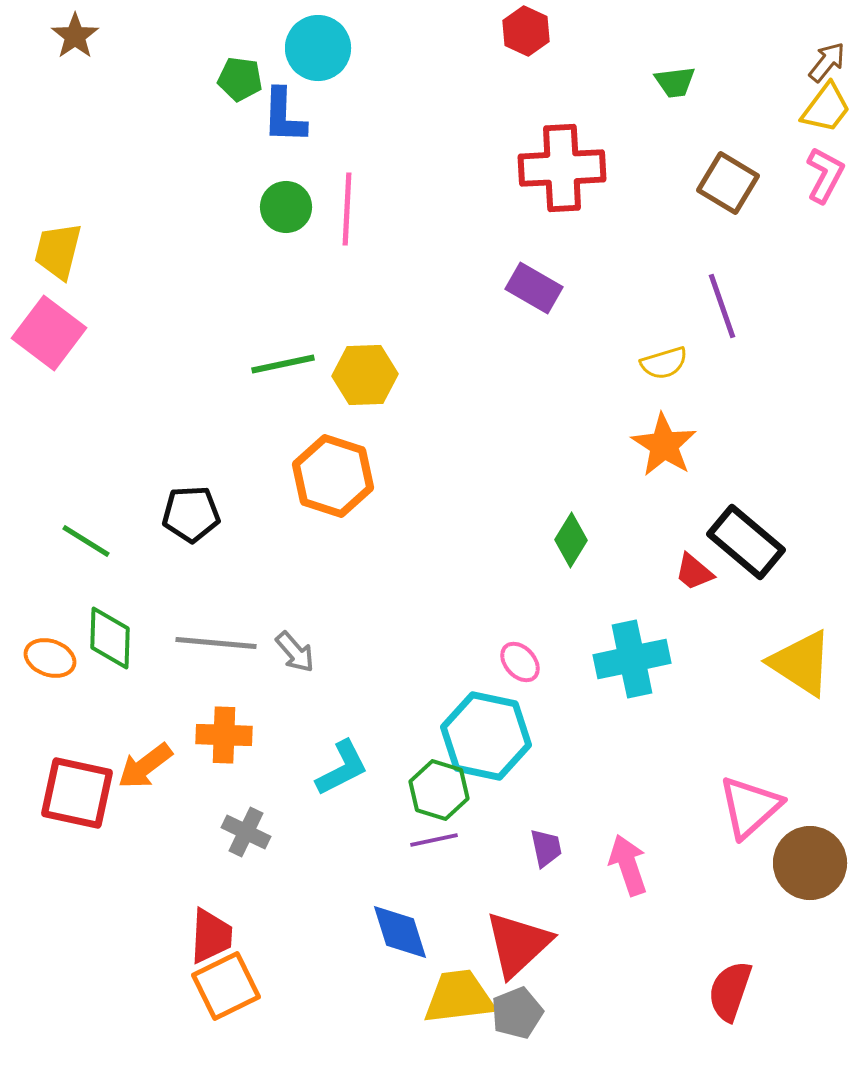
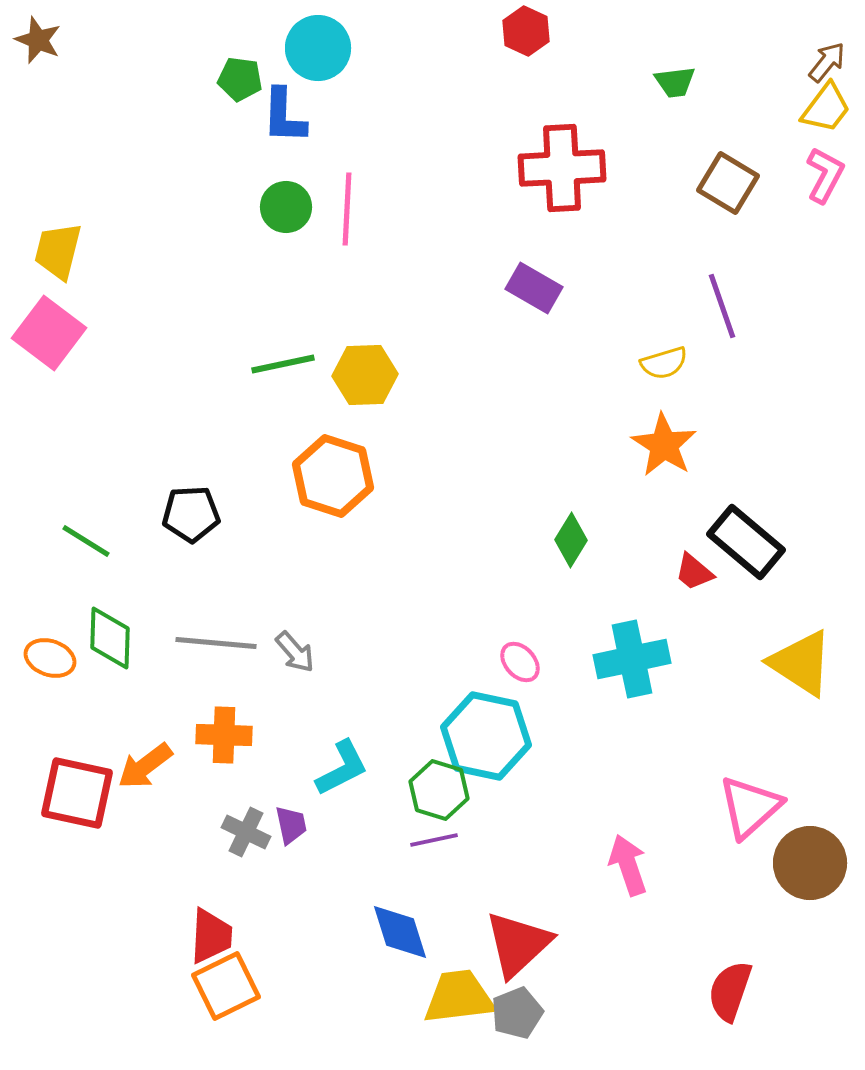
brown star at (75, 36): moved 37 px left, 4 px down; rotated 15 degrees counterclockwise
purple trapezoid at (546, 848): moved 255 px left, 23 px up
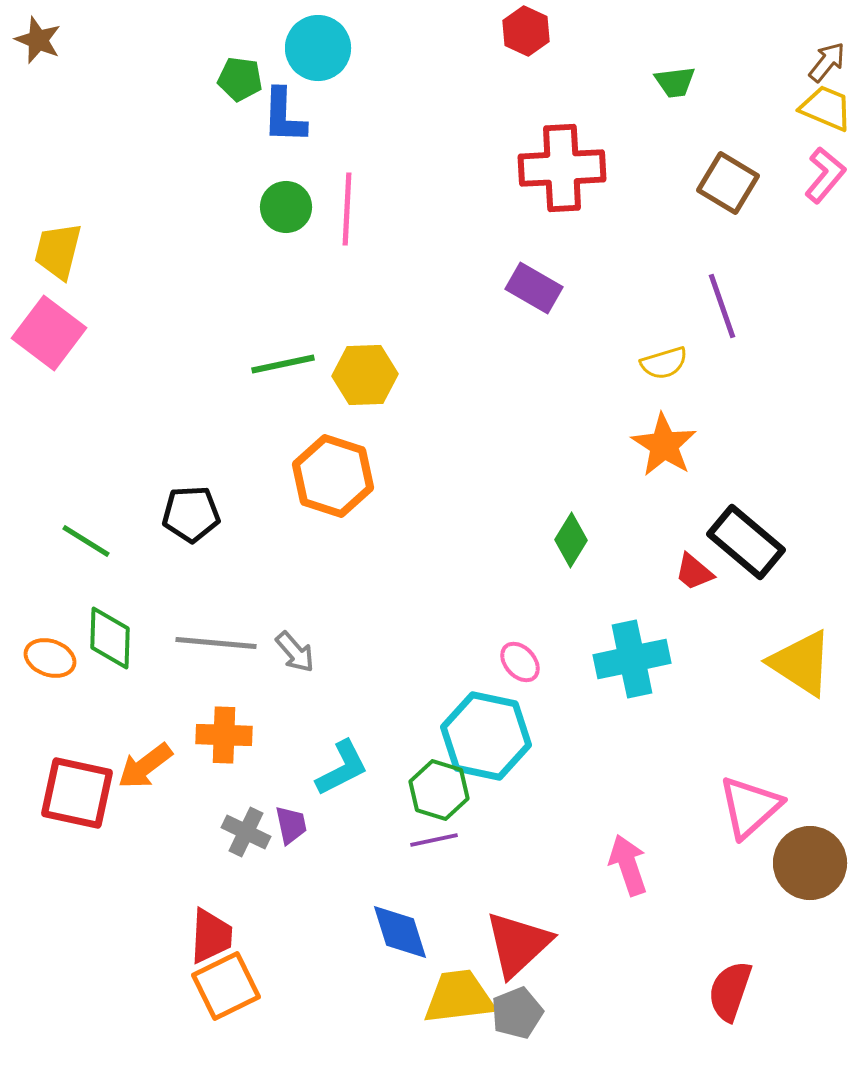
yellow trapezoid at (826, 108): rotated 104 degrees counterclockwise
pink L-shape at (825, 175): rotated 12 degrees clockwise
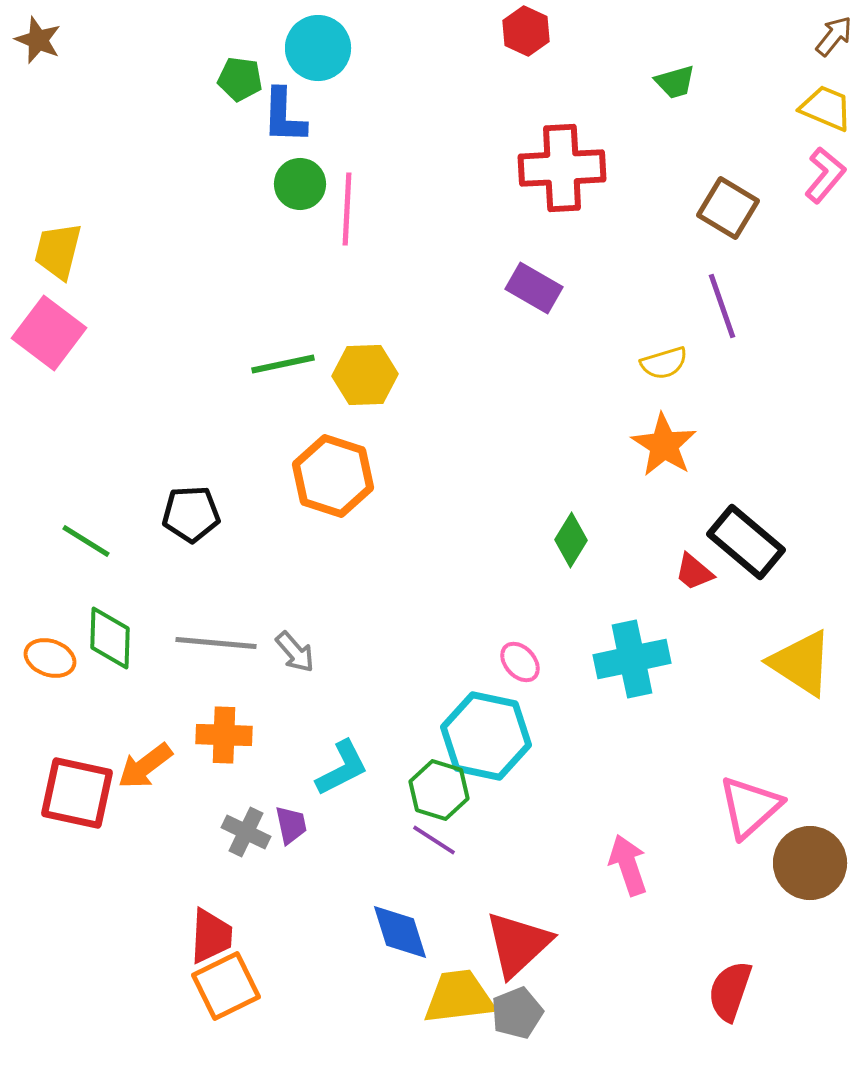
brown arrow at (827, 62): moved 7 px right, 26 px up
green trapezoid at (675, 82): rotated 9 degrees counterclockwise
brown square at (728, 183): moved 25 px down
green circle at (286, 207): moved 14 px right, 23 px up
purple line at (434, 840): rotated 45 degrees clockwise
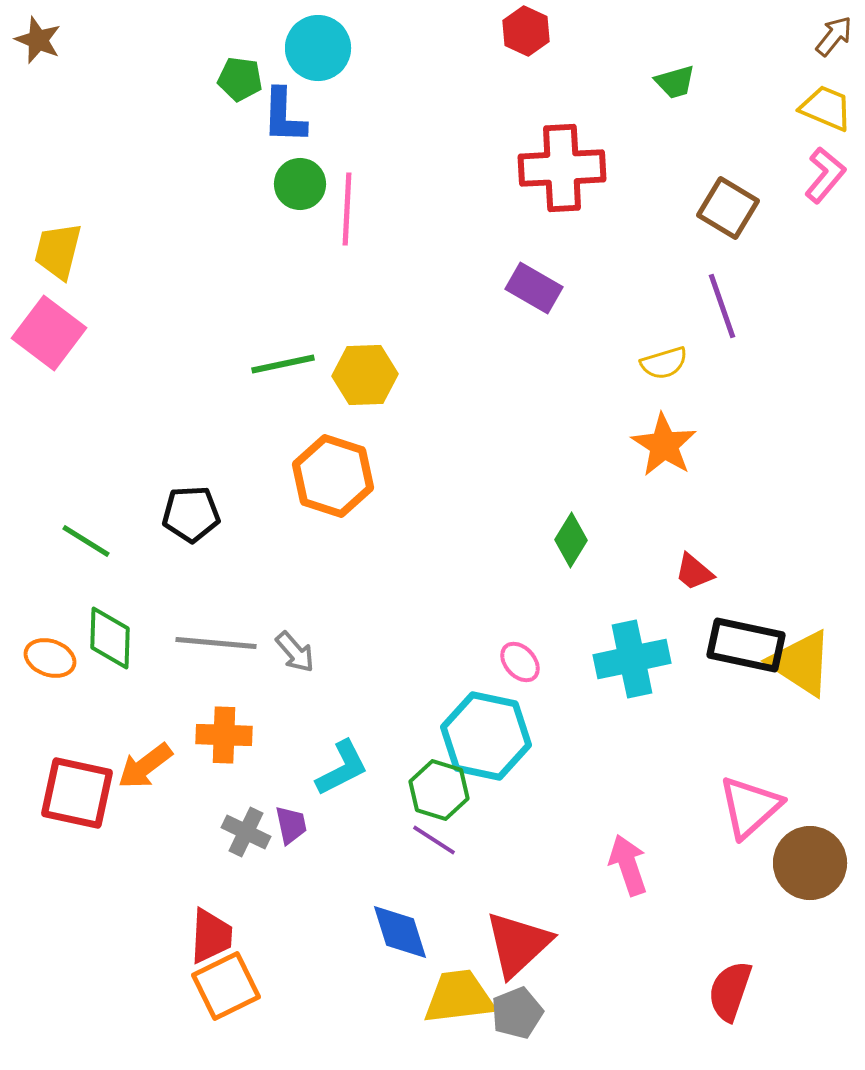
black rectangle at (746, 542): moved 103 px down; rotated 28 degrees counterclockwise
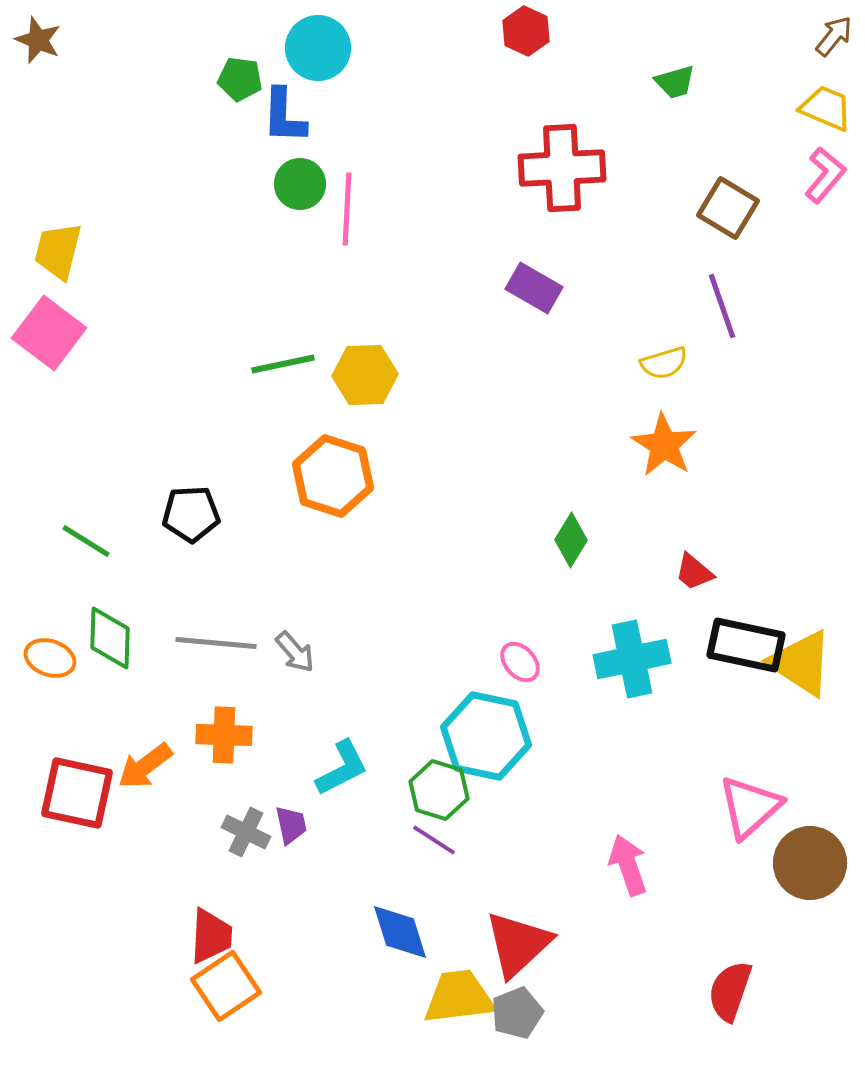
orange square at (226, 986): rotated 8 degrees counterclockwise
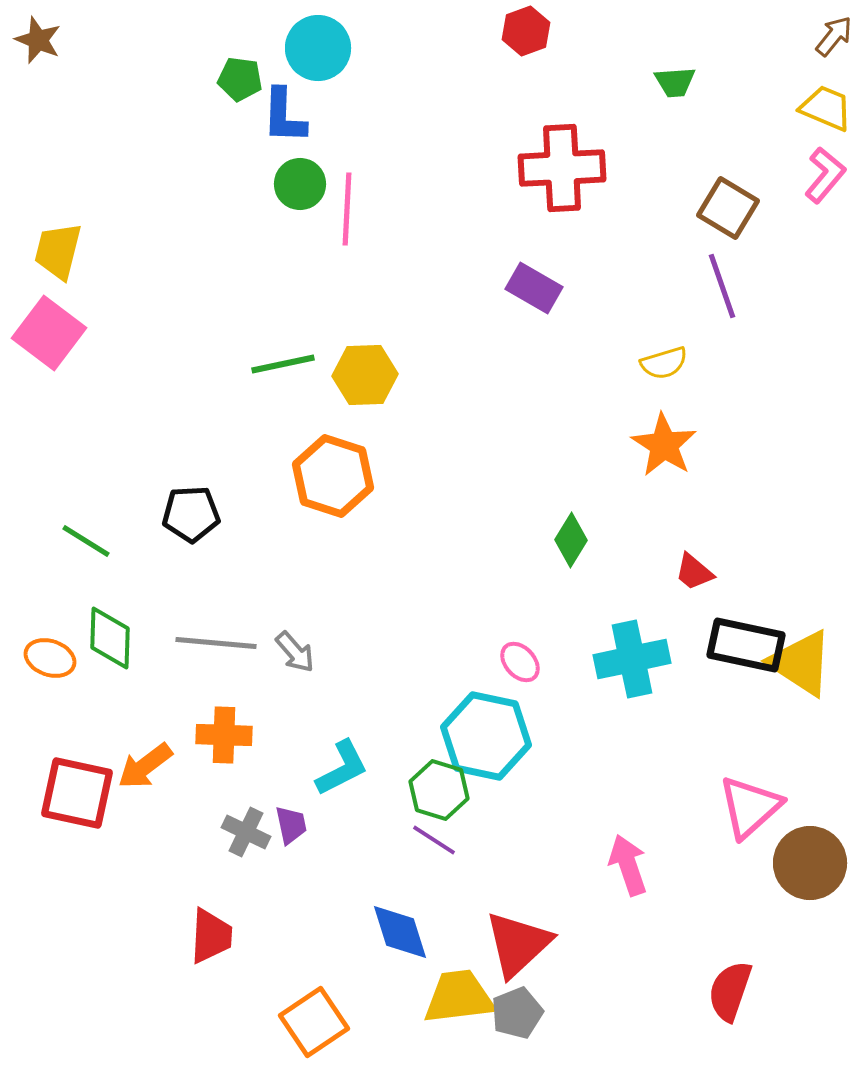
red hexagon at (526, 31): rotated 15 degrees clockwise
green trapezoid at (675, 82): rotated 12 degrees clockwise
purple line at (722, 306): moved 20 px up
orange square at (226, 986): moved 88 px right, 36 px down
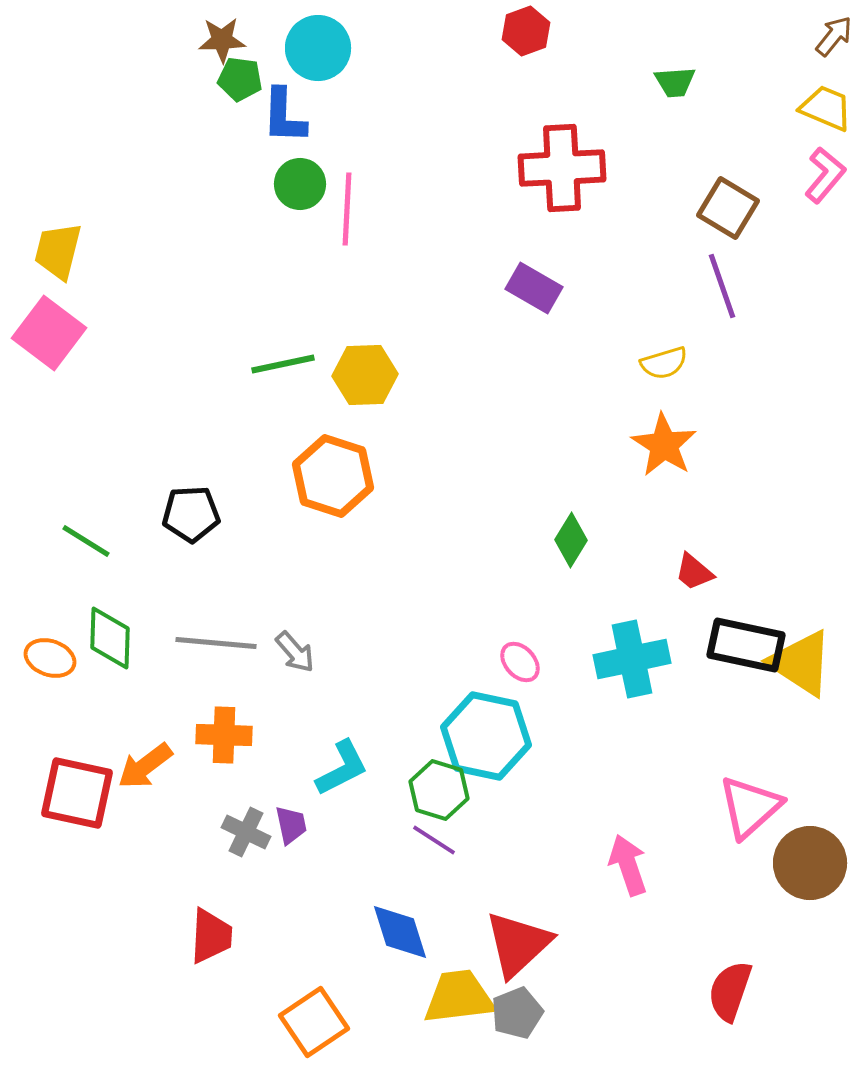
brown star at (38, 40): moved 184 px right; rotated 24 degrees counterclockwise
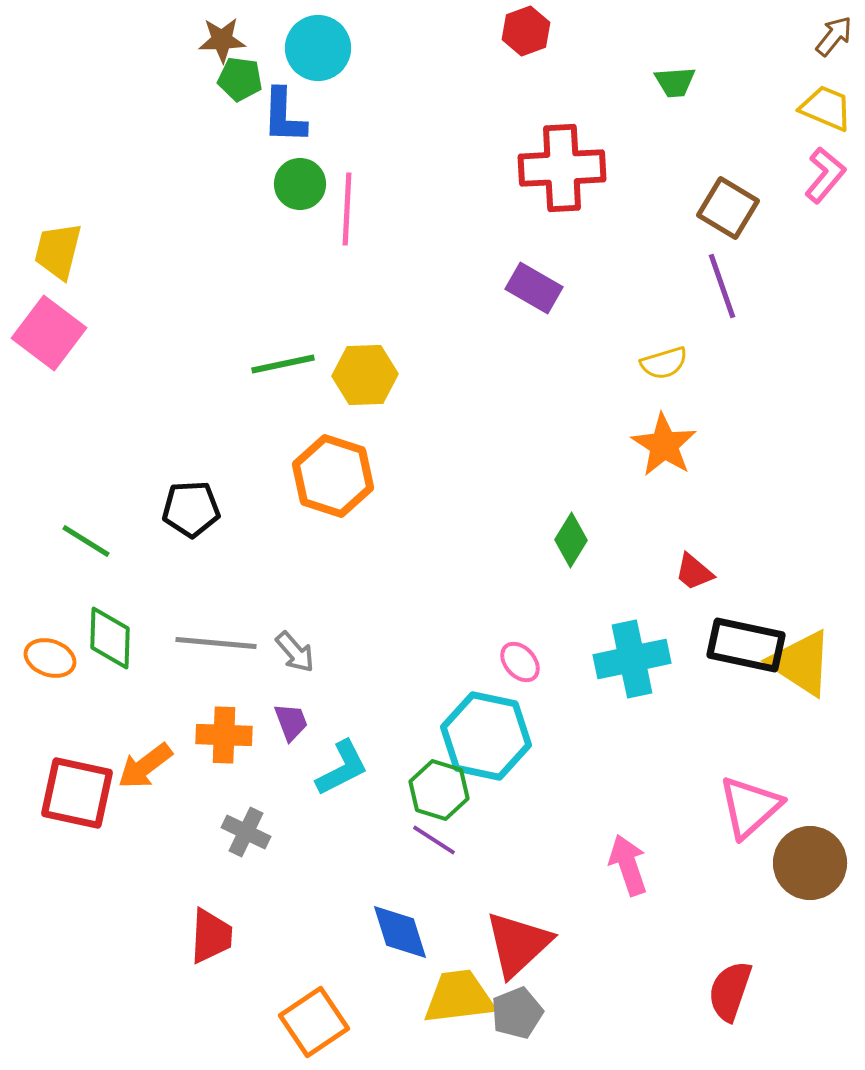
black pentagon at (191, 514): moved 5 px up
purple trapezoid at (291, 825): moved 103 px up; rotated 9 degrees counterclockwise
